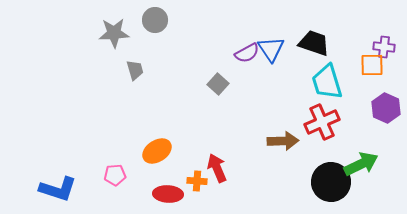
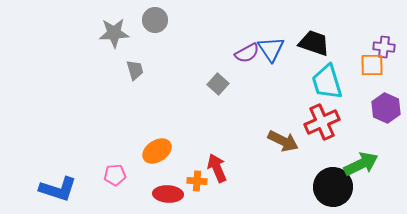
brown arrow: rotated 28 degrees clockwise
black circle: moved 2 px right, 5 px down
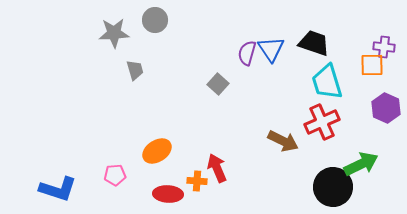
purple semicircle: rotated 135 degrees clockwise
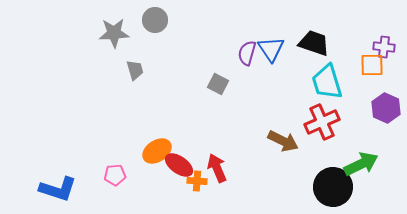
gray square: rotated 15 degrees counterclockwise
red ellipse: moved 11 px right, 29 px up; rotated 32 degrees clockwise
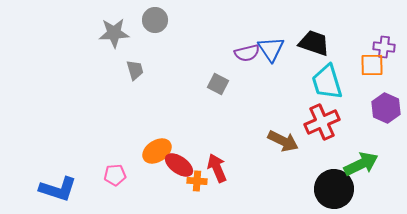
purple semicircle: rotated 120 degrees counterclockwise
black circle: moved 1 px right, 2 px down
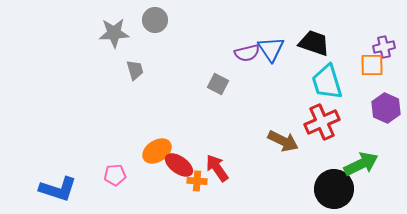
purple cross: rotated 20 degrees counterclockwise
red arrow: rotated 12 degrees counterclockwise
